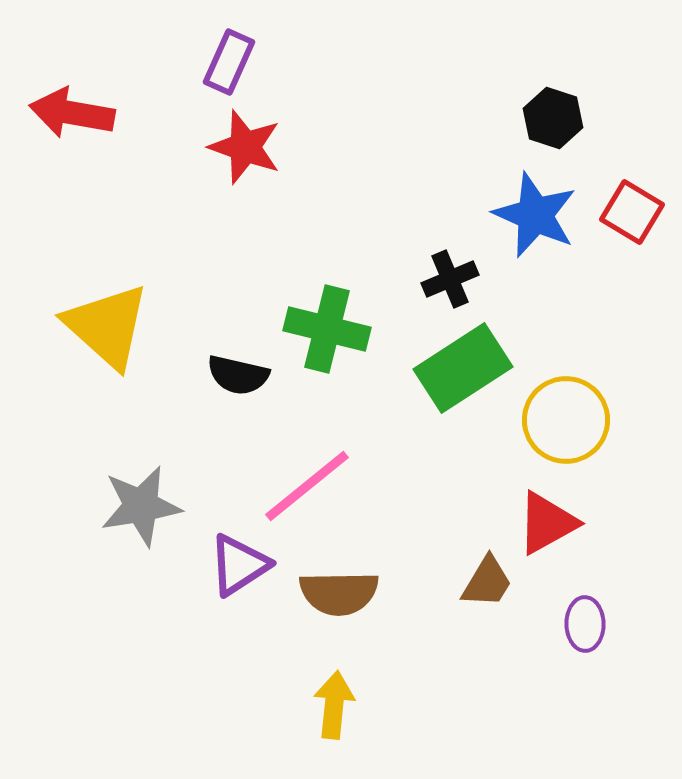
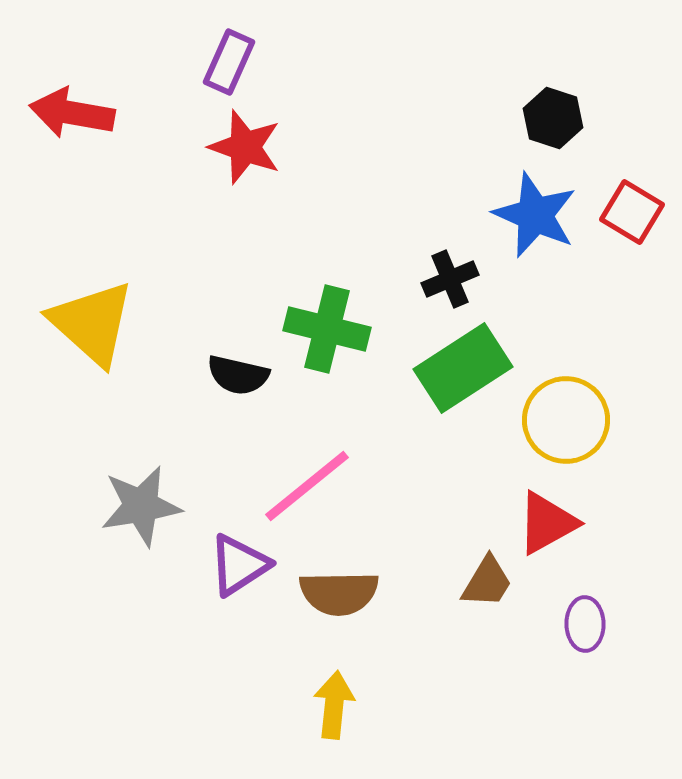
yellow triangle: moved 15 px left, 3 px up
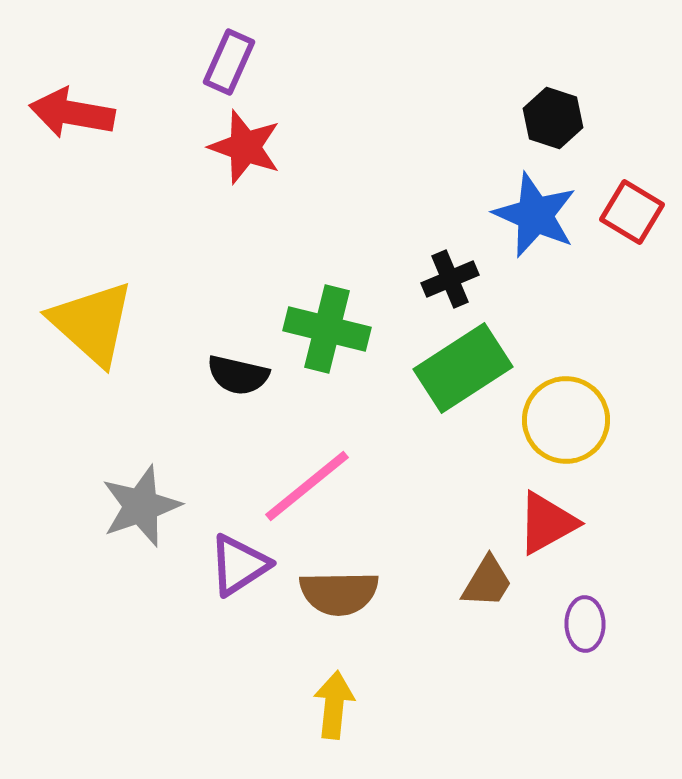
gray star: rotated 10 degrees counterclockwise
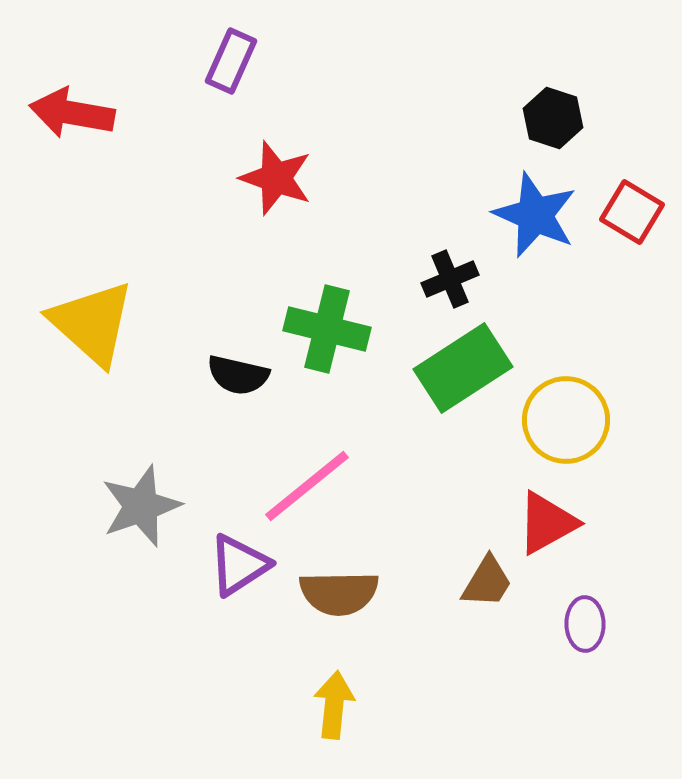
purple rectangle: moved 2 px right, 1 px up
red star: moved 31 px right, 31 px down
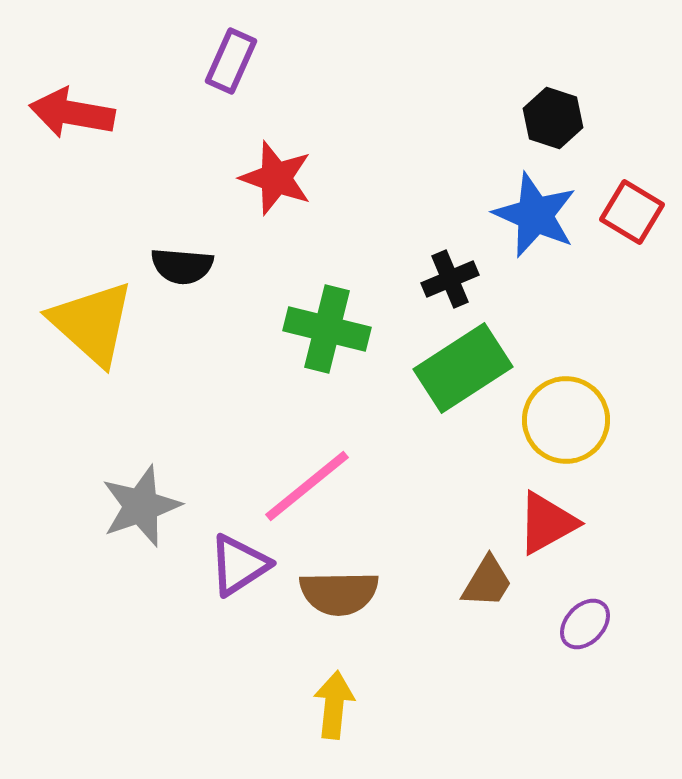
black semicircle: moved 56 px left, 109 px up; rotated 8 degrees counterclockwise
purple ellipse: rotated 44 degrees clockwise
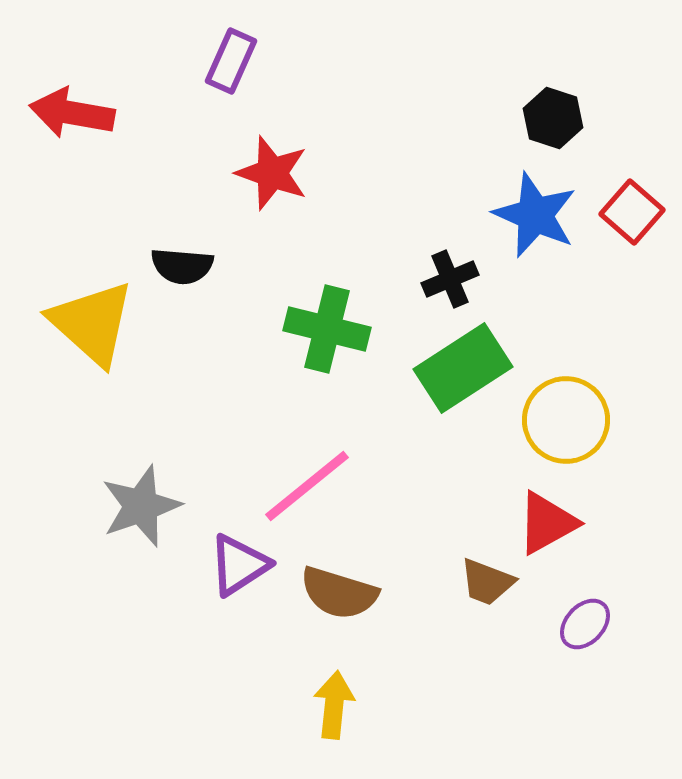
red star: moved 4 px left, 5 px up
red square: rotated 10 degrees clockwise
brown trapezoid: rotated 80 degrees clockwise
brown semicircle: rotated 18 degrees clockwise
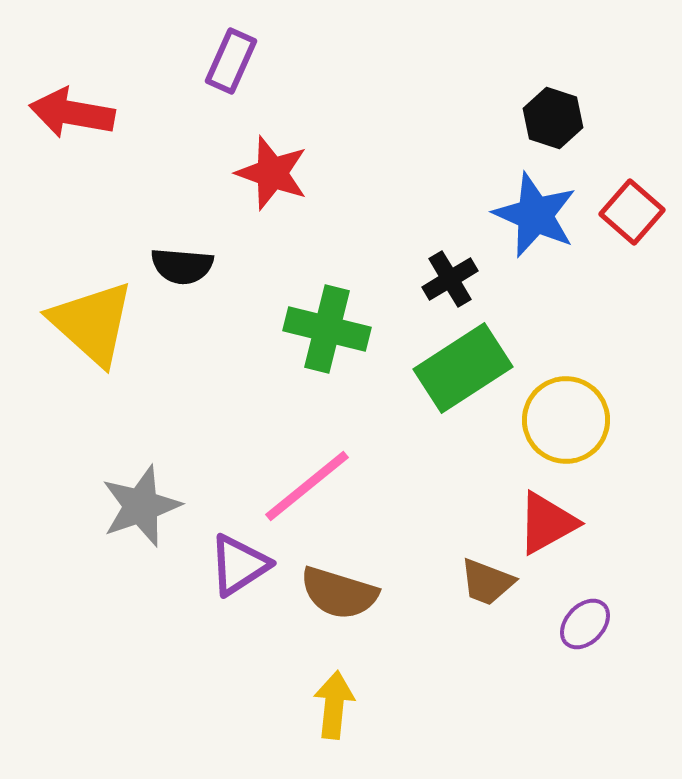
black cross: rotated 8 degrees counterclockwise
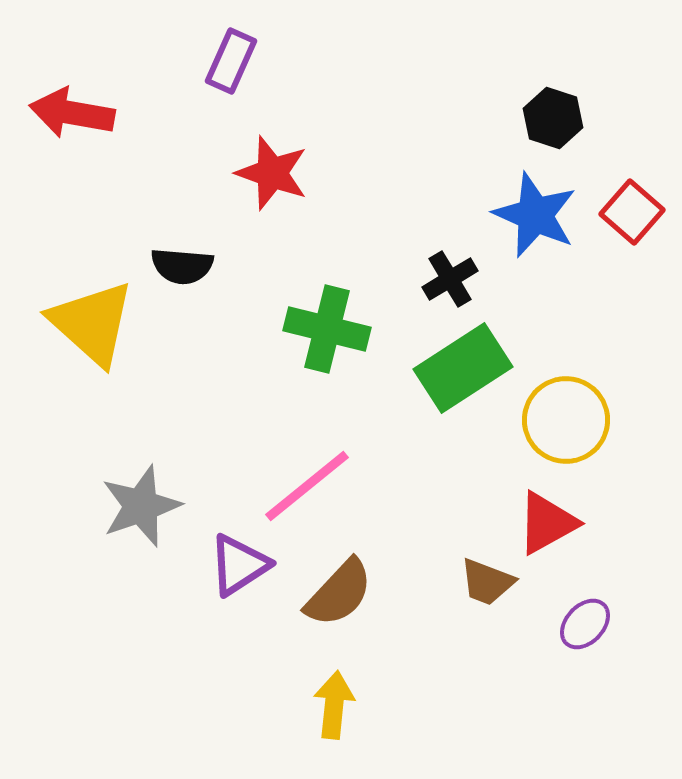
brown semicircle: rotated 64 degrees counterclockwise
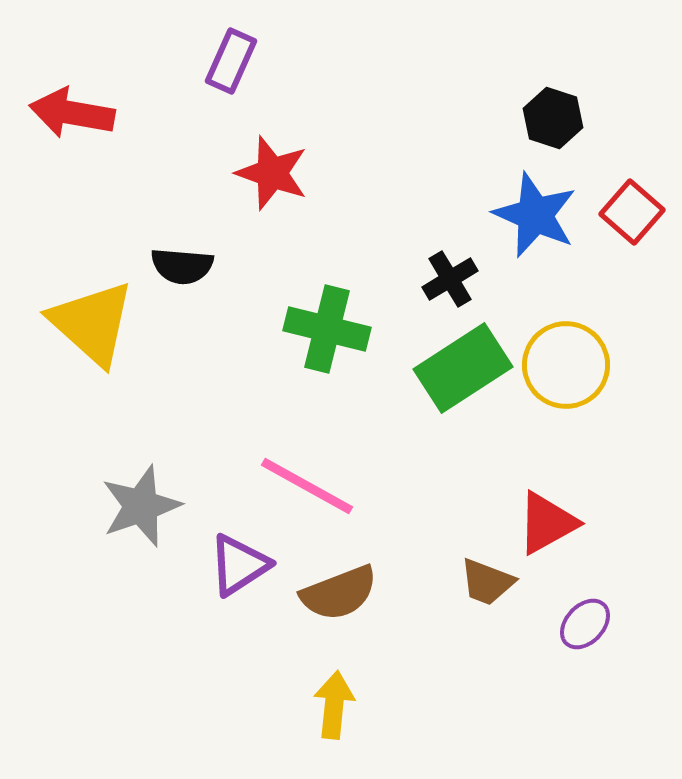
yellow circle: moved 55 px up
pink line: rotated 68 degrees clockwise
brown semicircle: rotated 26 degrees clockwise
